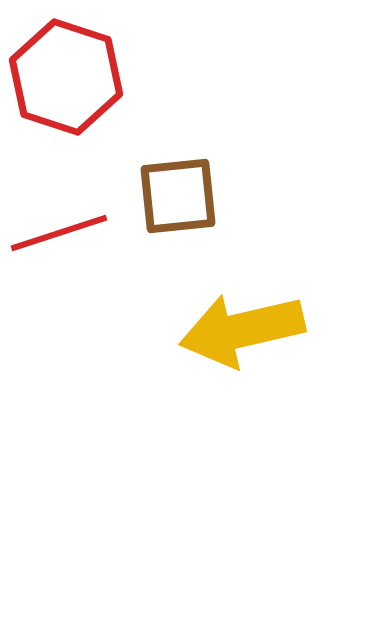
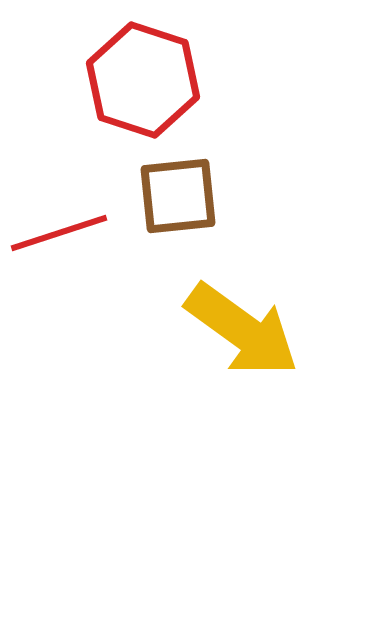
red hexagon: moved 77 px right, 3 px down
yellow arrow: rotated 131 degrees counterclockwise
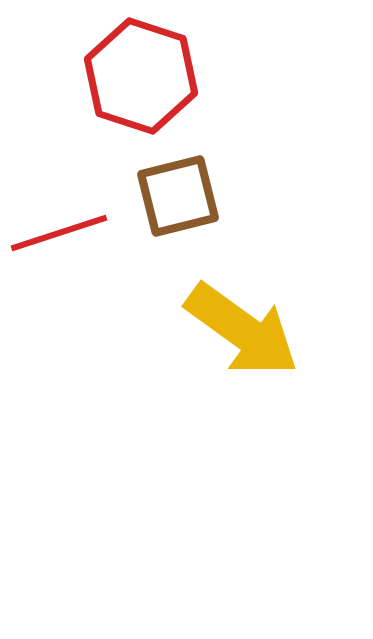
red hexagon: moved 2 px left, 4 px up
brown square: rotated 8 degrees counterclockwise
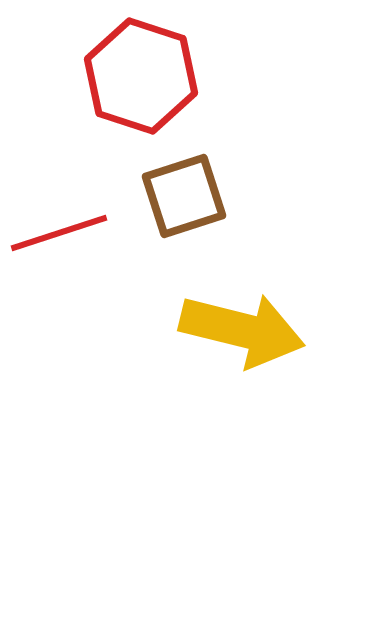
brown square: moved 6 px right; rotated 4 degrees counterclockwise
yellow arrow: rotated 22 degrees counterclockwise
